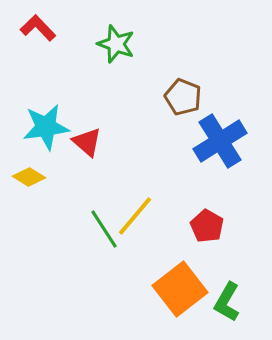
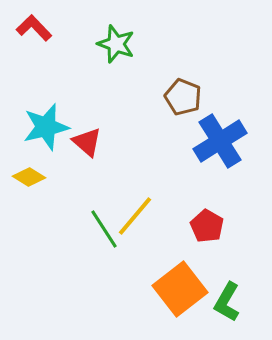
red L-shape: moved 4 px left
cyan star: rotated 6 degrees counterclockwise
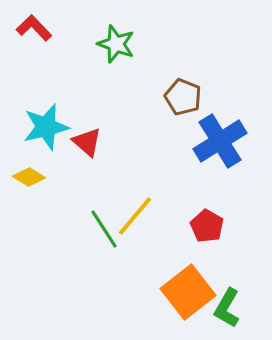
orange square: moved 8 px right, 3 px down
green L-shape: moved 6 px down
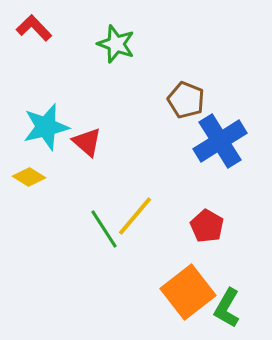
brown pentagon: moved 3 px right, 3 px down
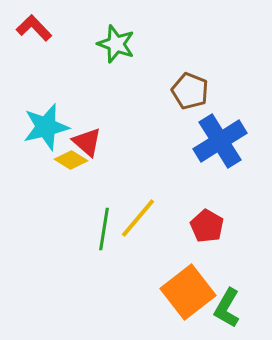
brown pentagon: moved 4 px right, 9 px up
yellow diamond: moved 42 px right, 17 px up
yellow line: moved 3 px right, 2 px down
green line: rotated 42 degrees clockwise
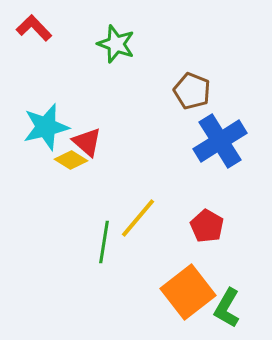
brown pentagon: moved 2 px right
green line: moved 13 px down
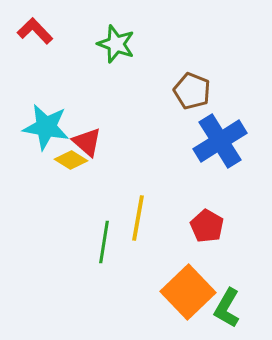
red L-shape: moved 1 px right, 3 px down
cyan star: rotated 24 degrees clockwise
yellow line: rotated 30 degrees counterclockwise
orange square: rotated 6 degrees counterclockwise
